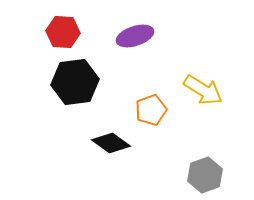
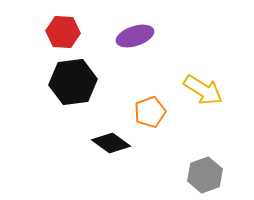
black hexagon: moved 2 px left
orange pentagon: moved 1 px left, 2 px down
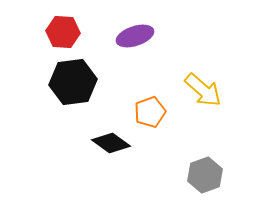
yellow arrow: rotated 9 degrees clockwise
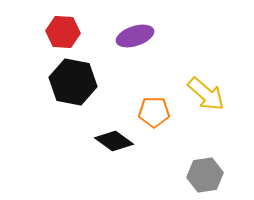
black hexagon: rotated 18 degrees clockwise
yellow arrow: moved 3 px right, 4 px down
orange pentagon: moved 4 px right; rotated 20 degrees clockwise
black diamond: moved 3 px right, 2 px up
gray hexagon: rotated 12 degrees clockwise
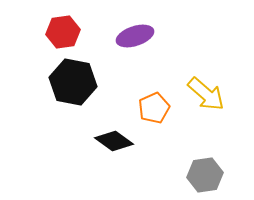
red hexagon: rotated 12 degrees counterclockwise
orange pentagon: moved 4 px up; rotated 24 degrees counterclockwise
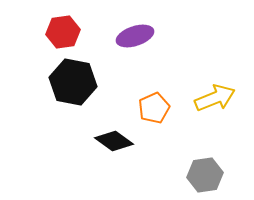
yellow arrow: moved 9 px right, 4 px down; rotated 63 degrees counterclockwise
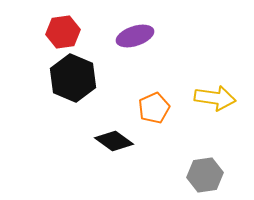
black hexagon: moved 4 px up; rotated 12 degrees clockwise
yellow arrow: rotated 30 degrees clockwise
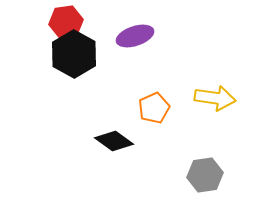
red hexagon: moved 3 px right, 10 px up
black hexagon: moved 1 px right, 24 px up; rotated 6 degrees clockwise
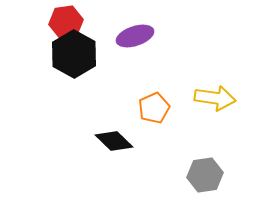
black diamond: rotated 9 degrees clockwise
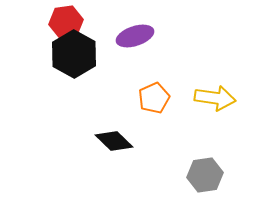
orange pentagon: moved 10 px up
